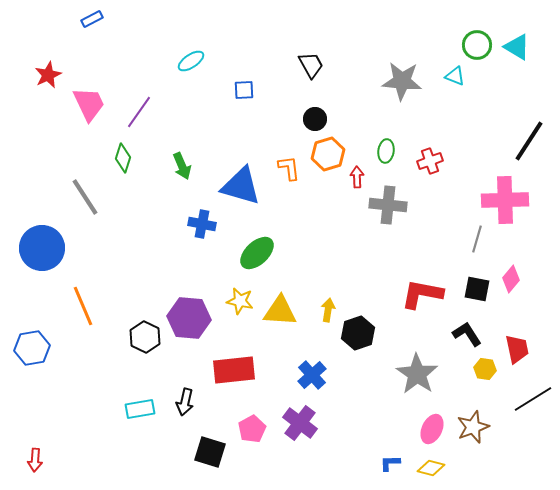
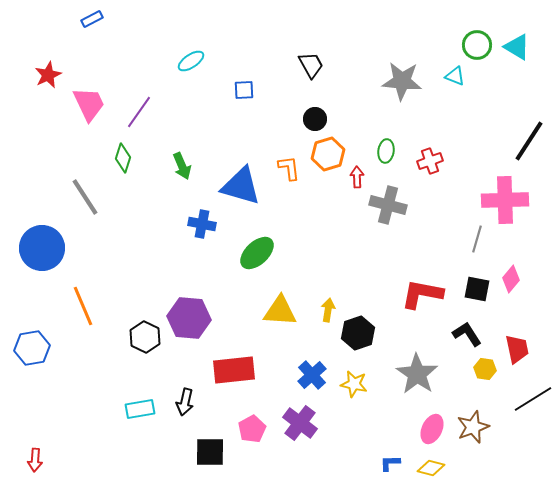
gray cross at (388, 205): rotated 9 degrees clockwise
yellow star at (240, 301): moved 114 px right, 83 px down
black square at (210, 452): rotated 16 degrees counterclockwise
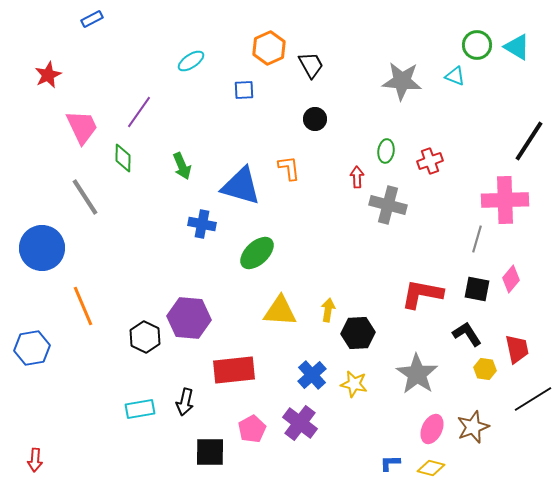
pink trapezoid at (89, 104): moved 7 px left, 23 px down
orange hexagon at (328, 154): moved 59 px left, 106 px up; rotated 8 degrees counterclockwise
green diamond at (123, 158): rotated 16 degrees counterclockwise
black hexagon at (358, 333): rotated 16 degrees clockwise
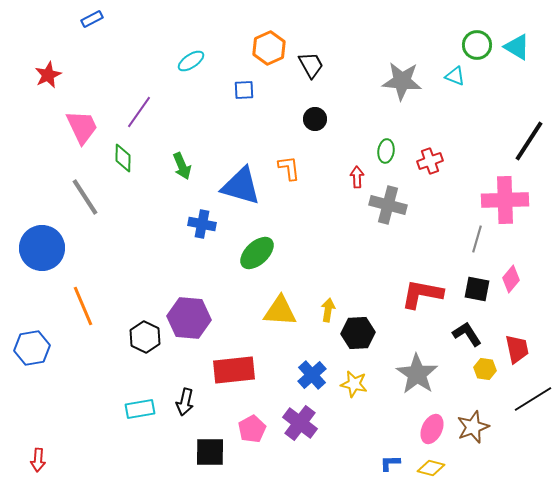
red arrow at (35, 460): moved 3 px right
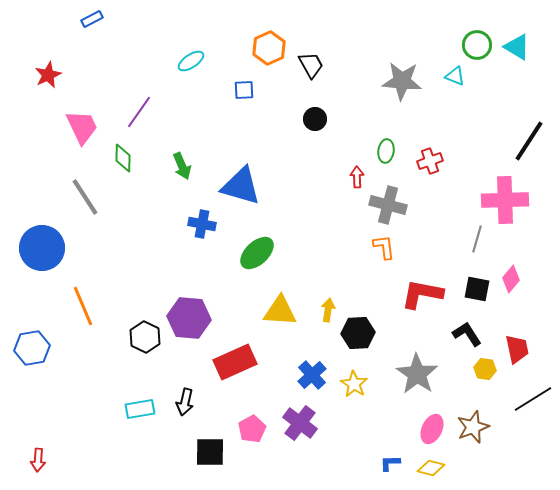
orange L-shape at (289, 168): moved 95 px right, 79 px down
red rectangle at (234, 370): moved 1 px right, 8 px up; rotated 18 degrees counterclockwise
yellow star at (354, 384): rotated 20 degrees clockwise
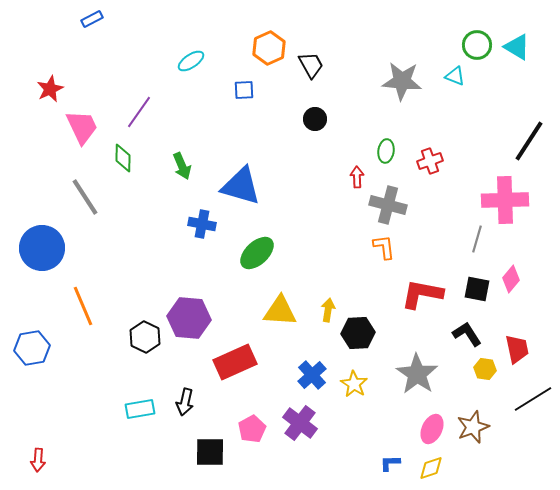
red star at (48, 75): moved 2 px right, 14 px down
yellow diamond at (431, 468): rotated 32 degrees counterclockwise
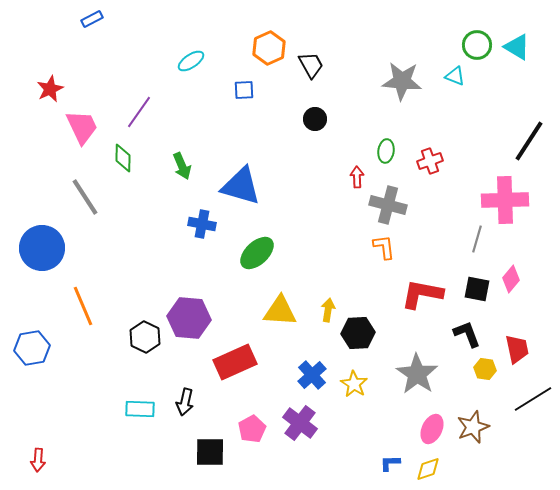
black L-shape at (467, 334): rotated 12 degrees clockwise
cyan rectangle at (140, 409): rotated 12 degrees clockwise
yellow diamond at (431, 468): moved 3 px left, 1 px down
